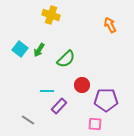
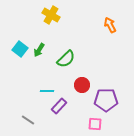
yellow cross: rotated 12 degrees clockwise
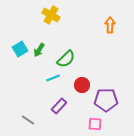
orange arrow: rotated 28 degrees clockwise
cyan square: rotated 21 degrees clockwise
cyan line: moved 6 px right, 13 px up; rotated 24 degrees counterclockwise
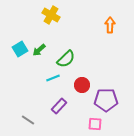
green arrow: rotated 16 degrees clockwise
